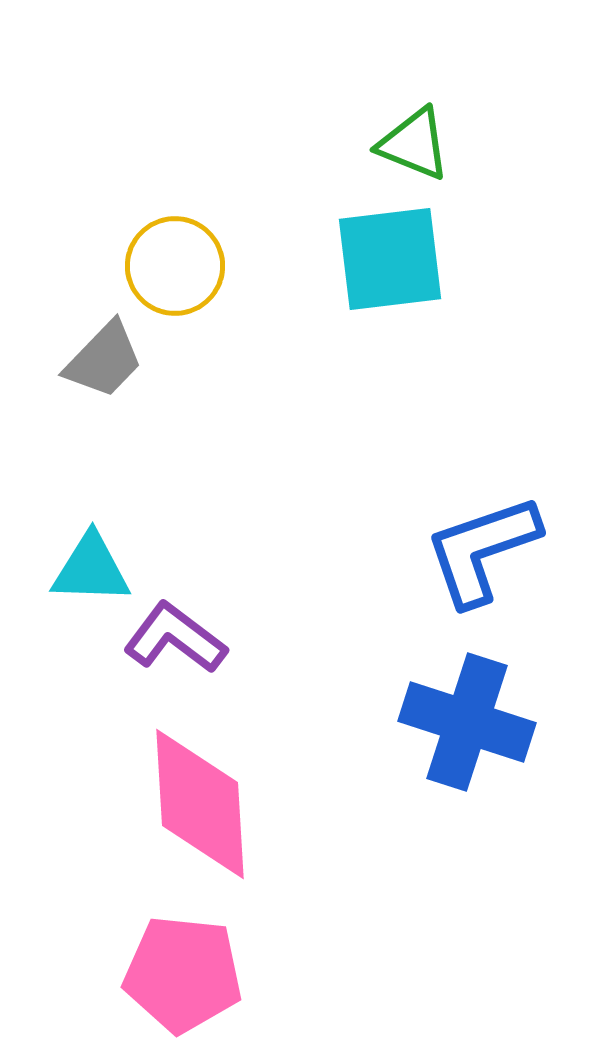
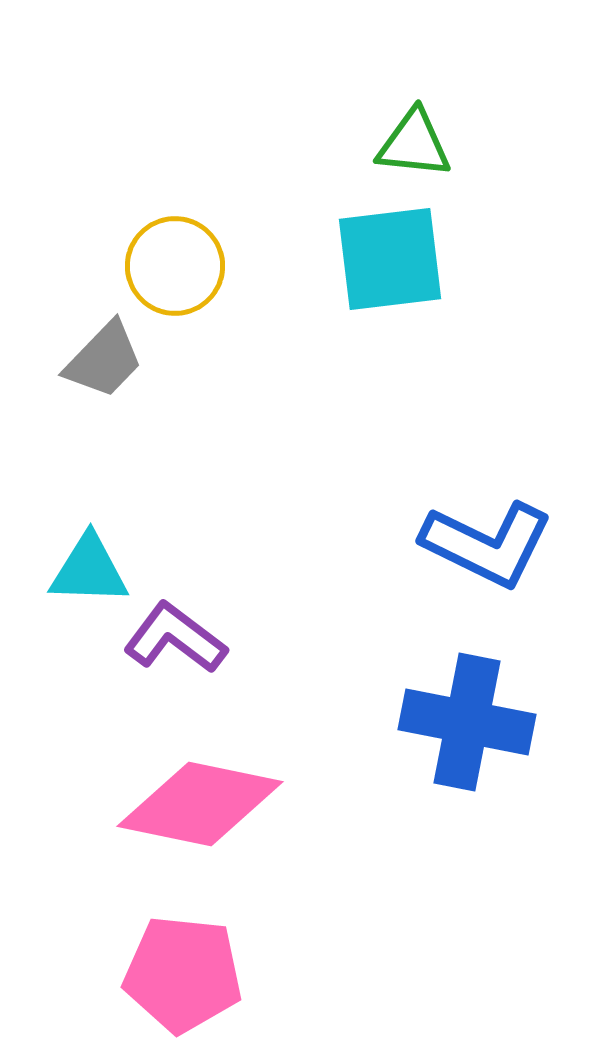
green triangle: rotated 16 degrees counterclockwise
blue L-shape: moved 5 px right, 6 px up; rotated 135 degrees counterclockwise
cyan triangle: moved 2 px left, 1 px down
blue cross: rotated 7 degrees counterclockwise
pink diamond: rotated 75 degrees counterclockwise
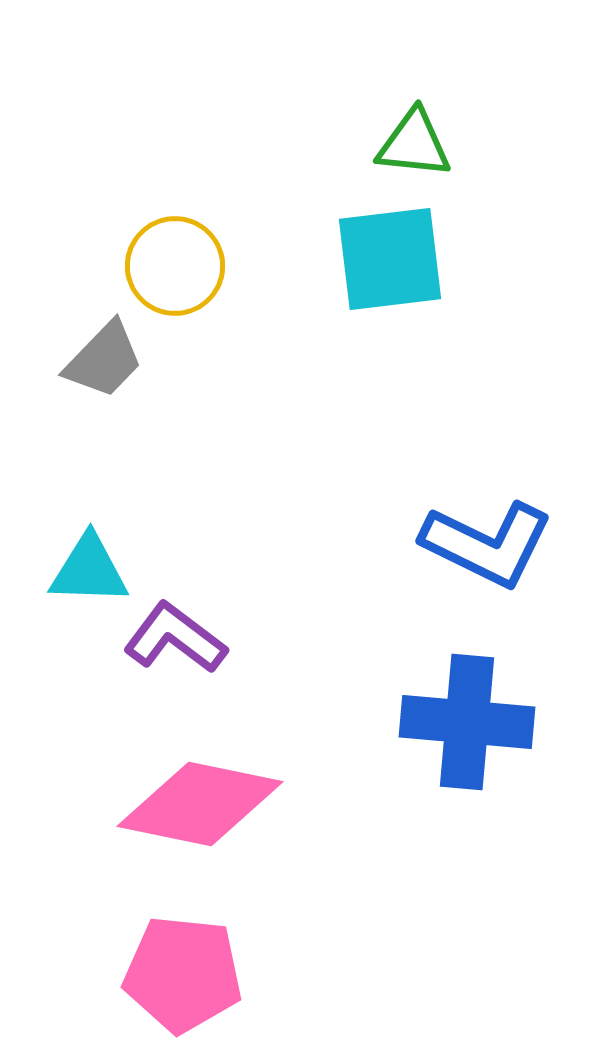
blue cross: rotated 6 degrees counterclockwise
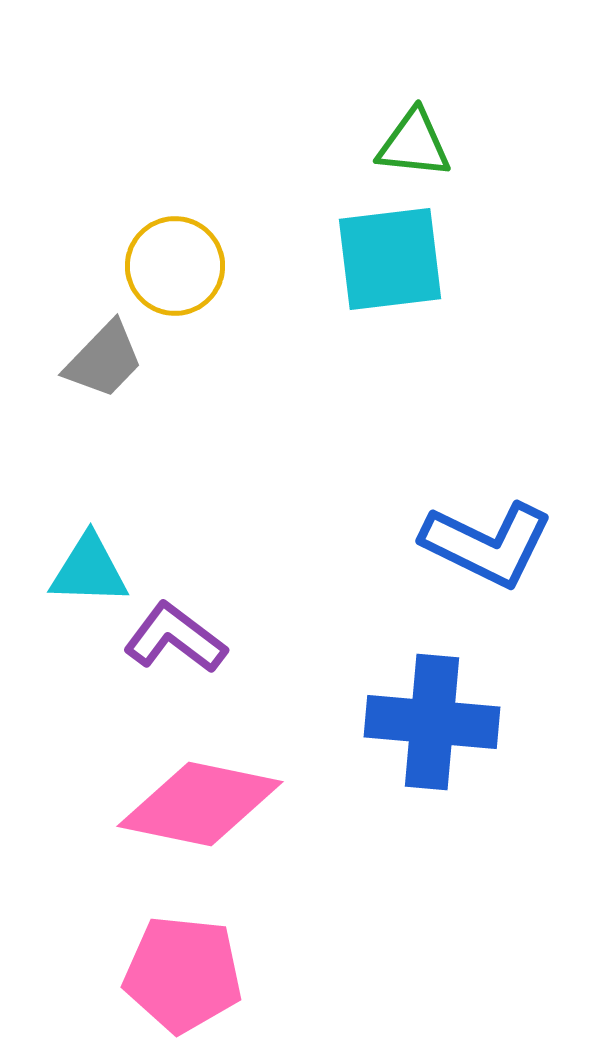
blue cross: moved 35 px left
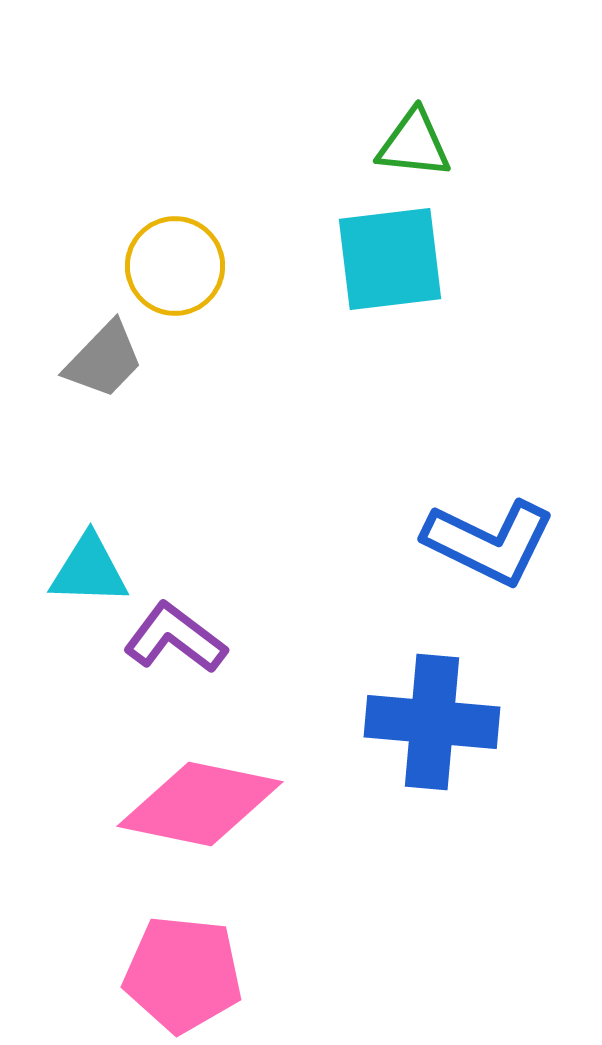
blue L-shape: moved 2 px right, 2 px up
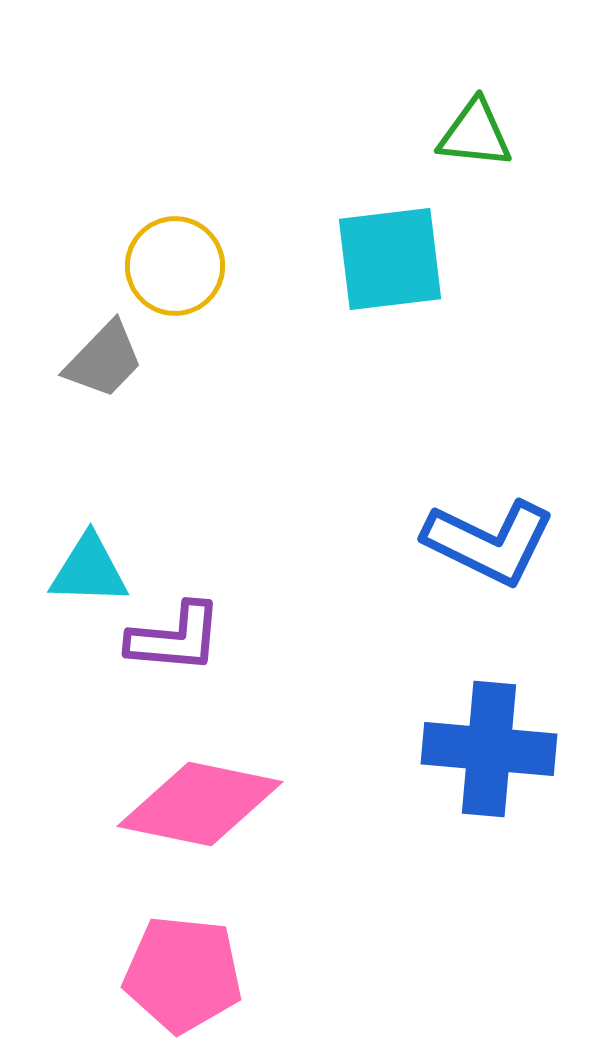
green triangle: moved 61 px right, 10 px up
purple L-shape: rotated 148 degrees clockwise
blue cross: moved 57 px right, 27 px down
